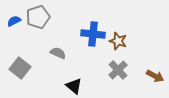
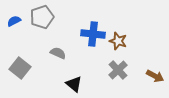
gray pentagon: moved 4 px right
black triangle: moved 2 px up
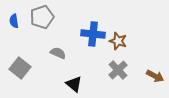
blue semicircle: rotated 72 degrees counterclockwise
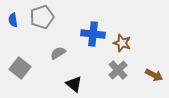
blue semicircle: moved 1 px left, 1 px up
brown star: moved 4 px right, 2 px down
gray semicircle: rotated 56 degrees counterclockwise
brown arrow: moved 1 px left, 1 px up
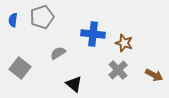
blue semicircle: rotated 16 degrees clockwise
brown star: moved 2 px right
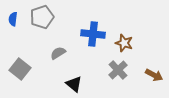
blue semicircle: moved 1 px up
gray square: moved 1 px down
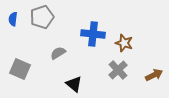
gray square: rotated 15 degrees counterclockwise
brown arrow: rotated 54 degrees counterclockwise
